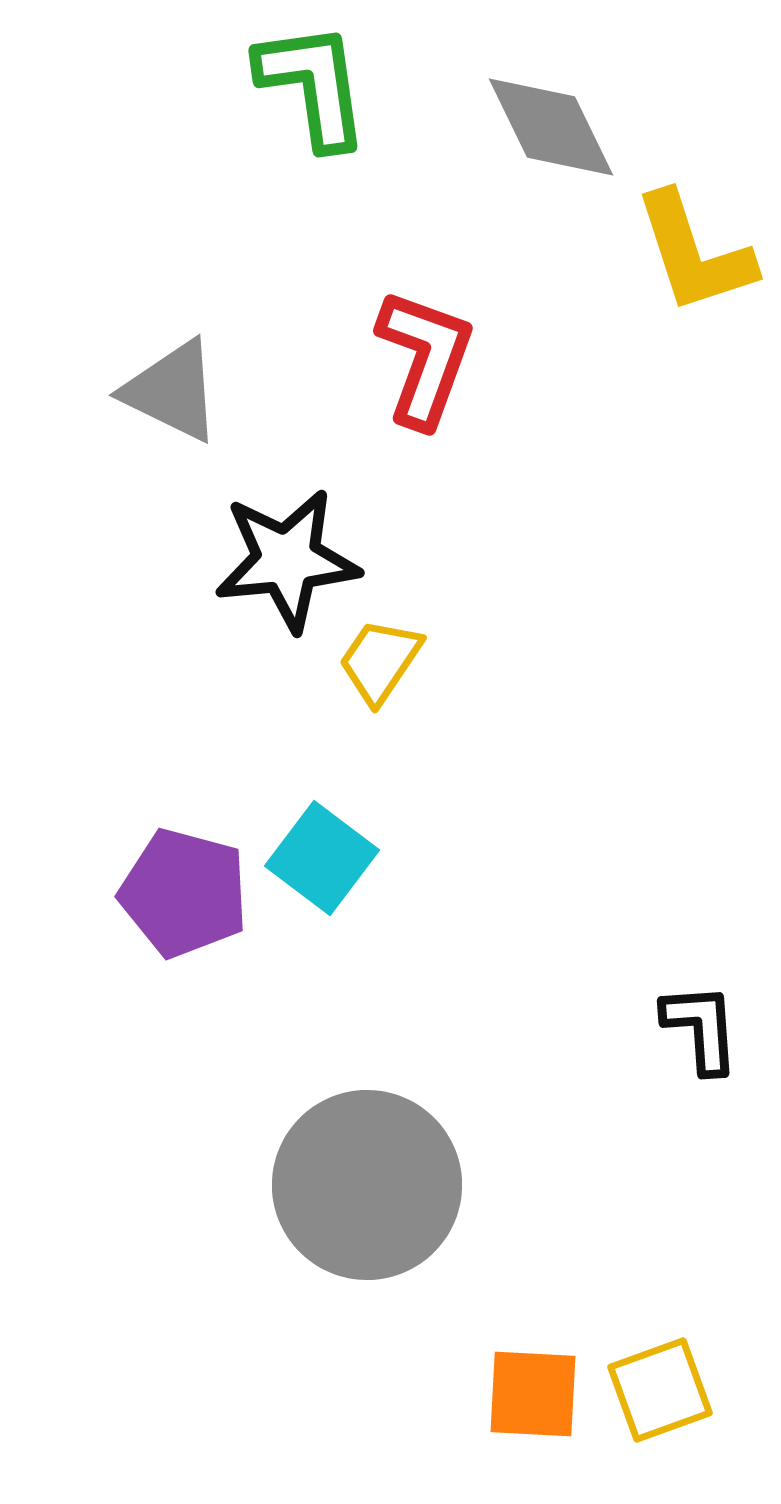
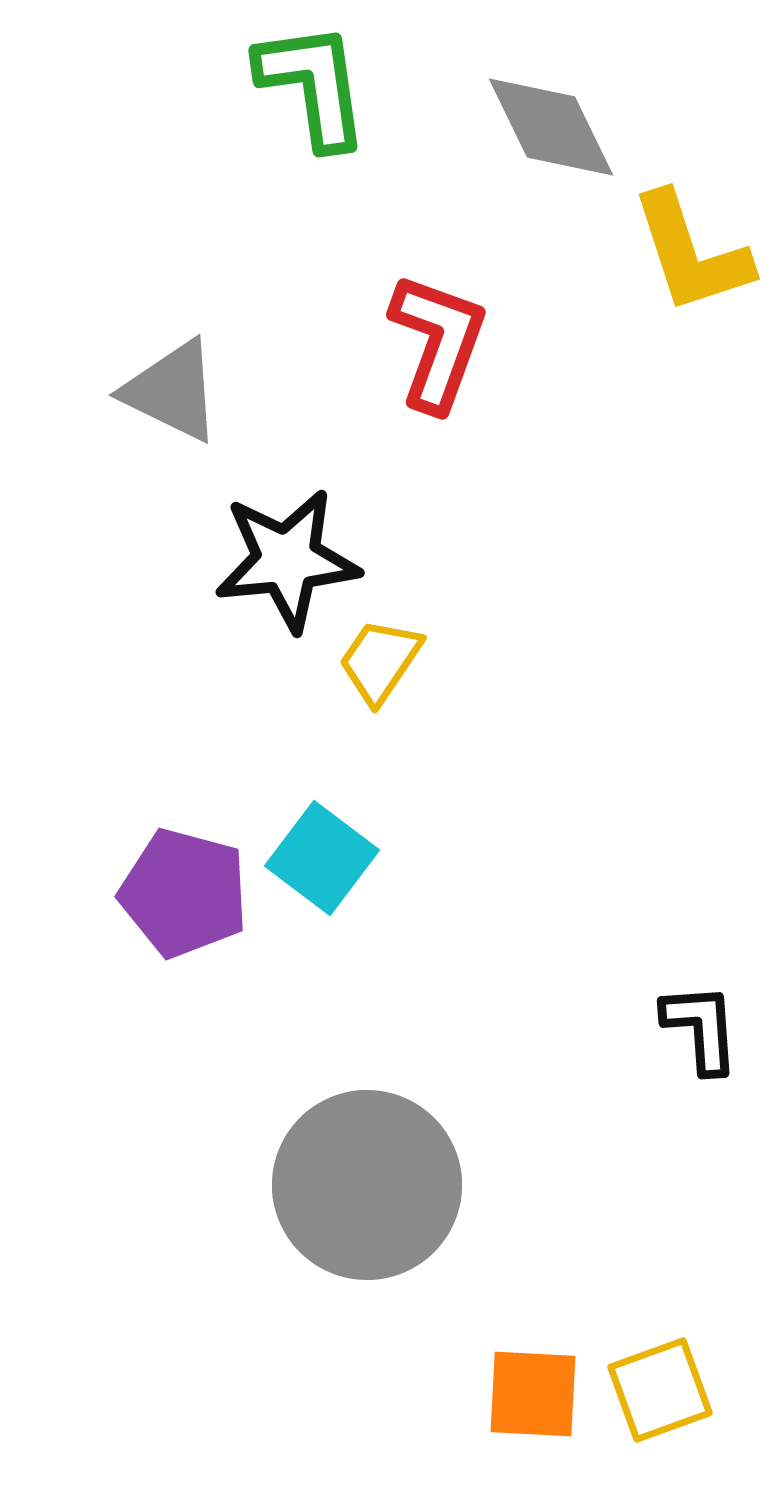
yellow L-shape: moved 3 px left
red L-shape: moved 13 px right, 16 px up
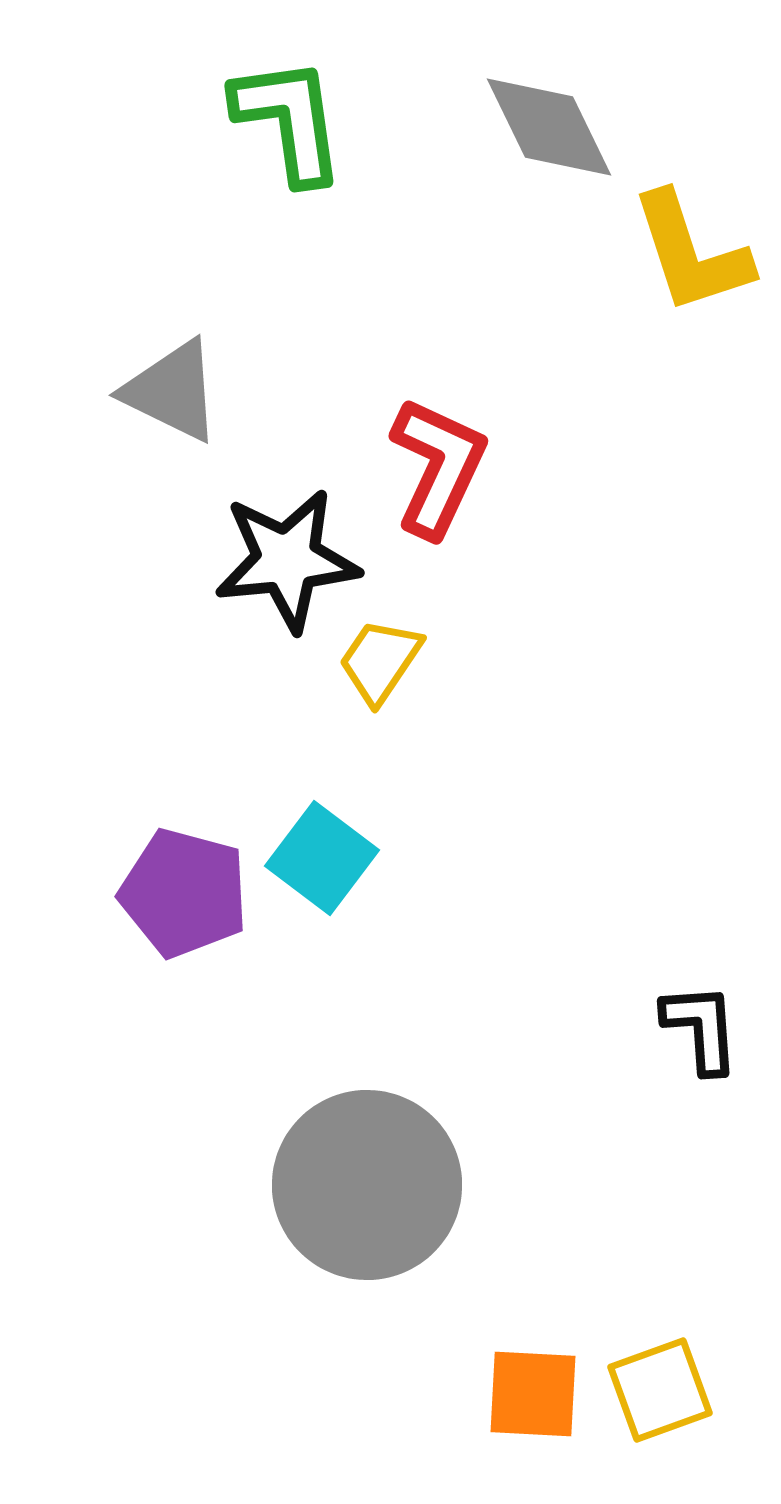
green L-shape: moved 24 px left, 35 px down
gray diamond: moved 2 px left
red L-shape: moved 125 px down; rotated 5 degrees clockwise
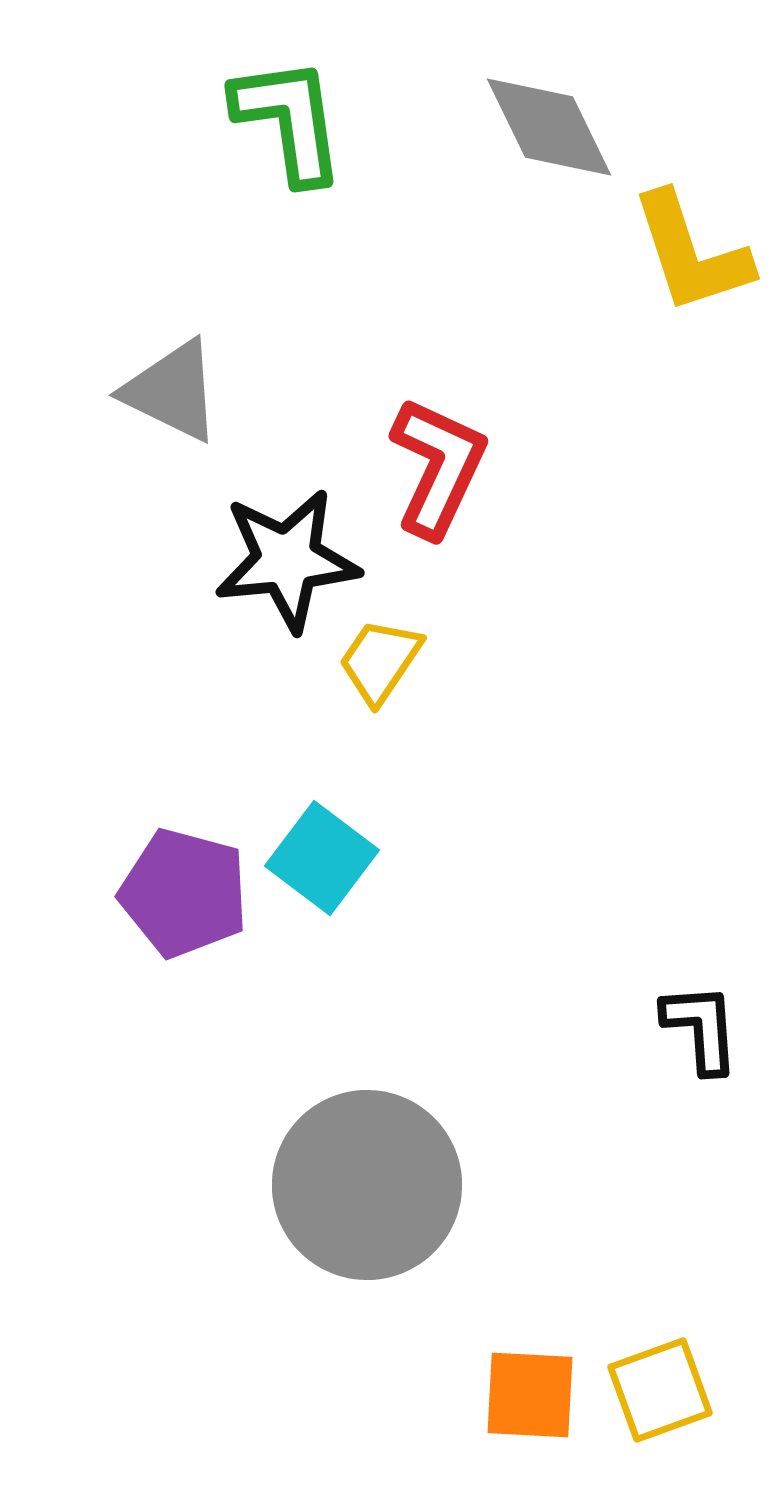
orange square: moved 3 px left, 1 px down
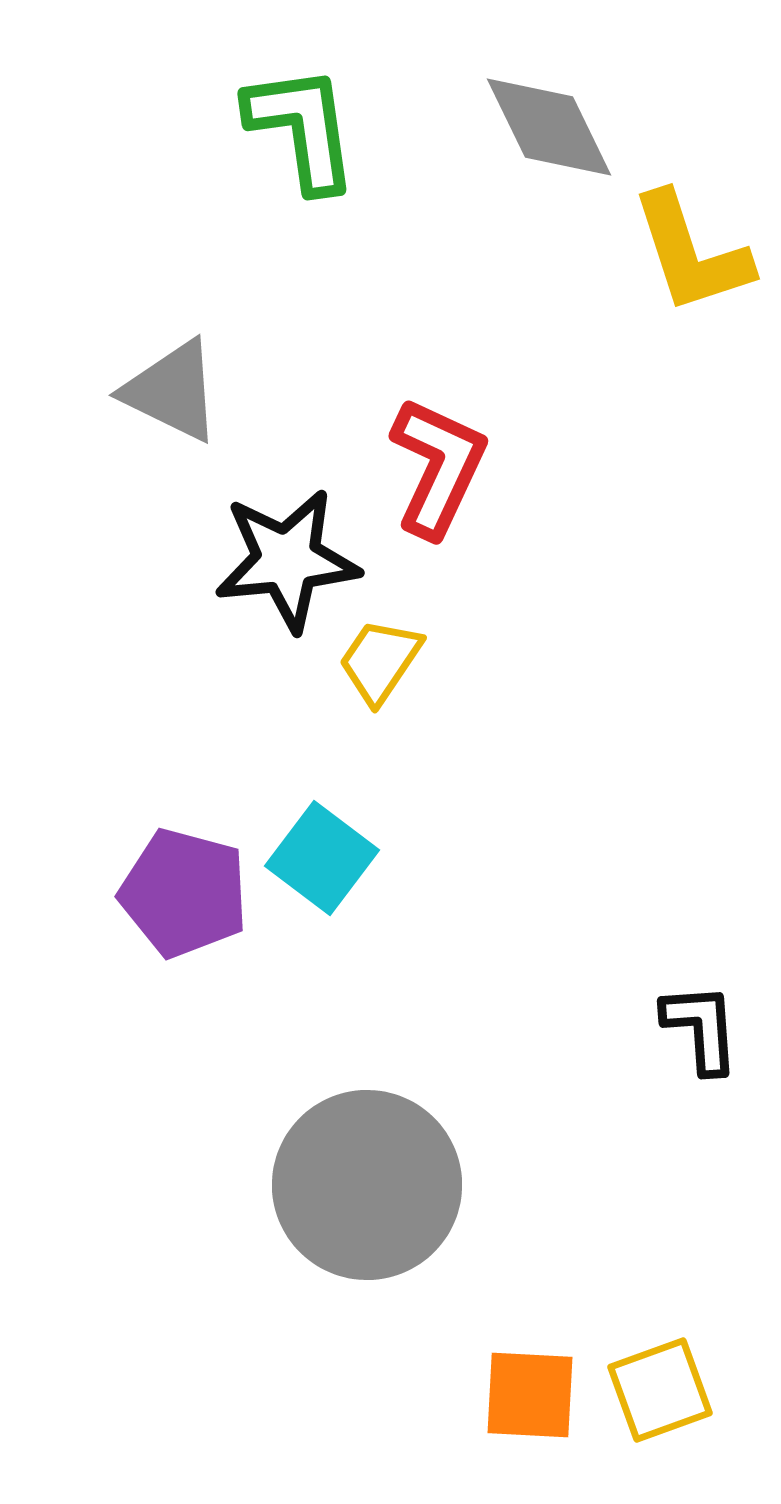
green L-shape: moved 13 px right, 8 px down
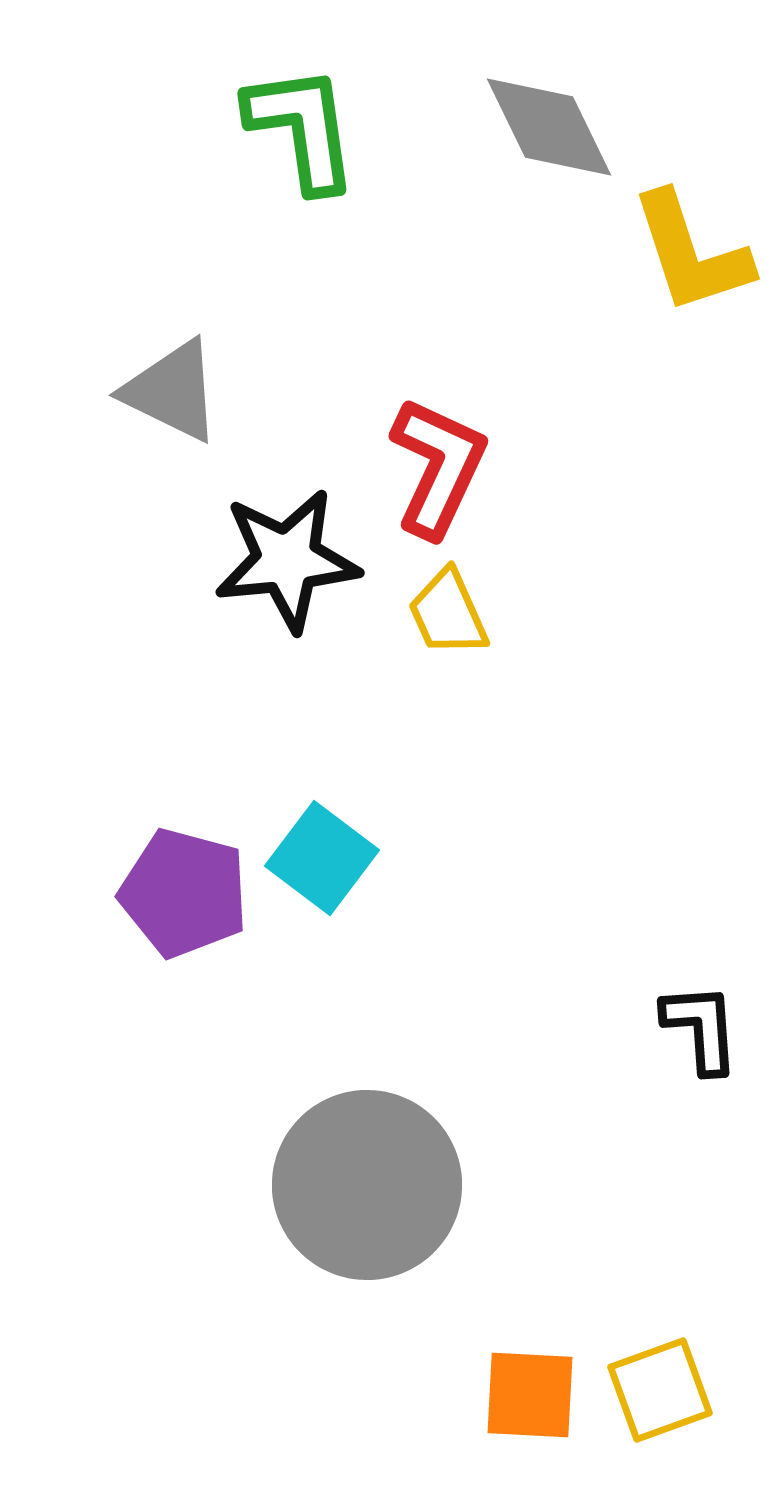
yellow trapezoid: moved 68 px right, 48 px up; rotated 58 degrees counterclockwise
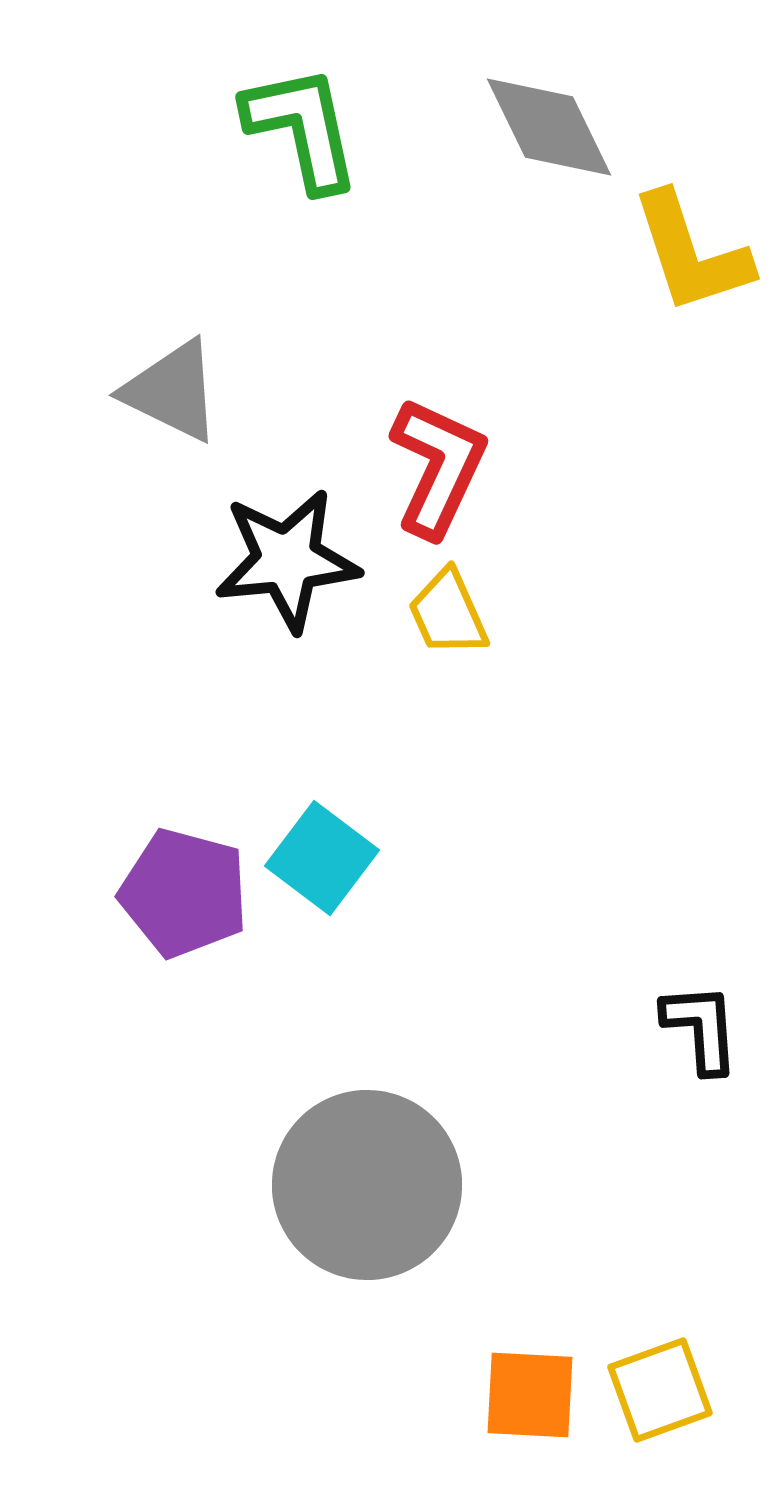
green L-shape: rotated 4 degrees counterclockwise
